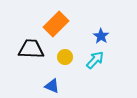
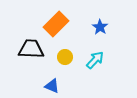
blue star: moved 1 px left, 9 px up
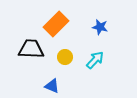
blue star: rotated 21 degrees counterclockwise
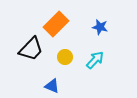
black trapezoid: rotated 132 degrees clockwise
